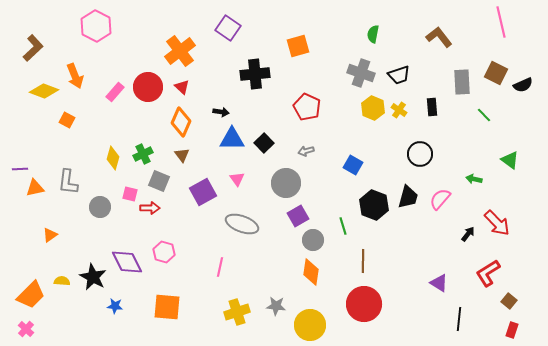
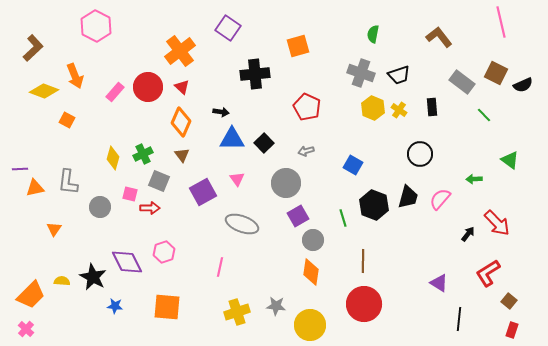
gray rectangle at (462, 82): rotated 50 degrees counterclockwise
green arrow at (474, 179): rotated 14 degrees counterclockwise
green line at (343, 226): moved 8 px up
orange triangle at (50, 235): moved 4 px right, 6 px up; rotated 21 degrees counterclockwise
pink hexagon at (164, 252): rotated 25 degrees clockwise
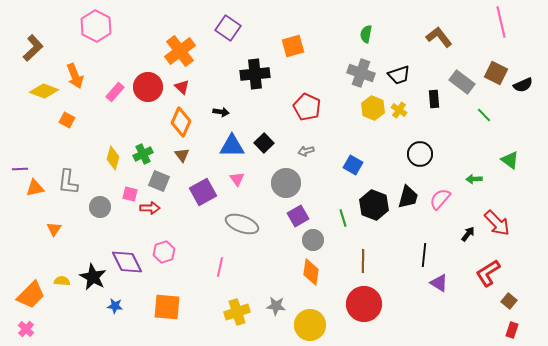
green semicircle at (373, 34): moved 7 px left
orange square at (298, 46): moved 5 px left
black rectangle at (432, 107): moved 2 px right, 8 px up
blue triangle at (232, 139): moved 7 px down
black line at (459, 319): moved 35 px left, 64 px up
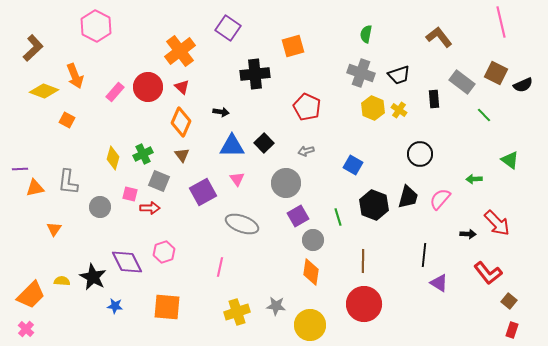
green line at (343, 218): moved 5 px left, 1 px up
black arrow at (468, 234): rotated 56 degrees clockwise
red L-shape at (488, 273): rotated 96 degrees counterclockwise
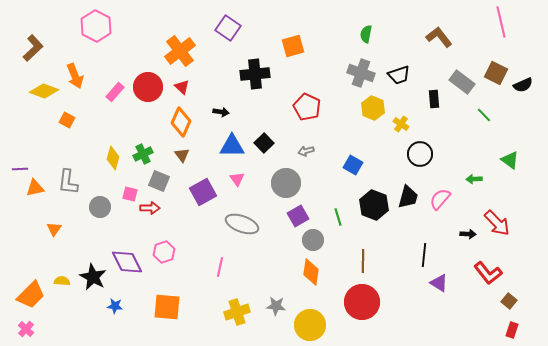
yellow cross at (399, 110): moved 2 px right, 14 px down
red circle at (364, 304): moved 2 px left, 2 px up
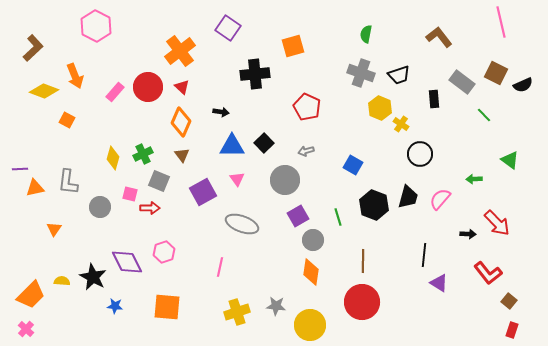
yellow hexagon at (373, 108): moved 7 px right
gray circle at (286, 183): moved 1 px left, 3 px up
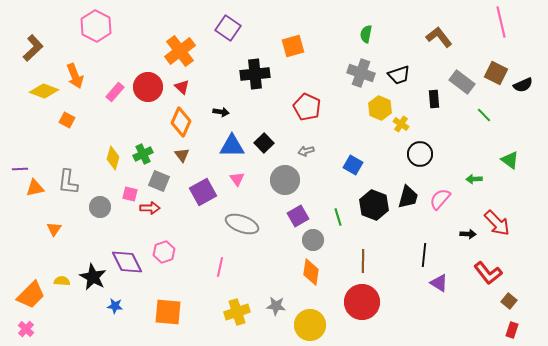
orange square at (167, 307): moved 1 px right, 5 px down
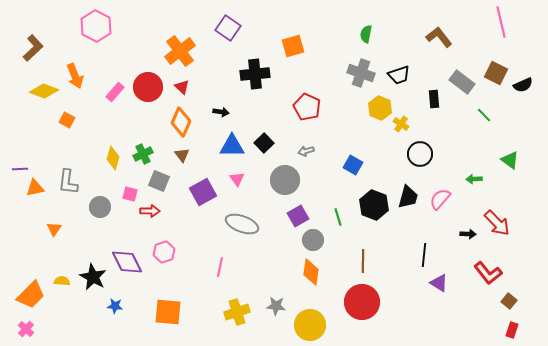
red arrow at (150, 208): moved 3 px down
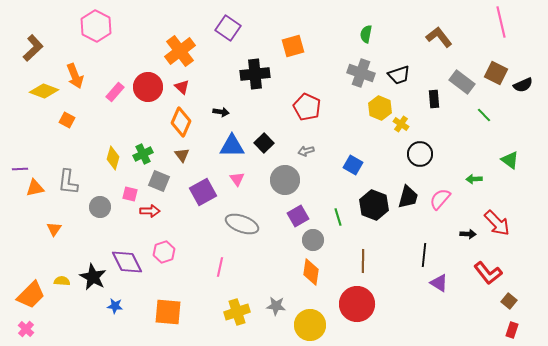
red circle at (362, 302): moved 5 px left, 2 px down
